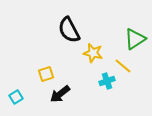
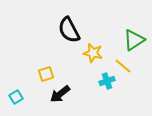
green triangle: moved 1 px left, 1 px down
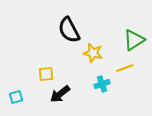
yellow line: moved 2 px right, 2 px down; rotated 60 degrees counterclockwise
yellow square: rotated 14 degrees clockwise
cyan cross: moved 5 px left, 3 px down
cyan square: rotated 16 degrees clockwise
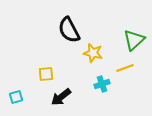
green triangle: rotated 10 degrees counterclockwise
black arrow: moved 1 px right, 3 px down
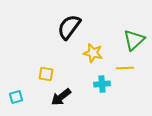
black semicircle: moved 3 px up; rotated 64 degrees clockwise
yellow line: rotated 18 degrees clockwise
yellow square: rotated 14 degrees clockwise
cyan cross: rotated 14 degrees clockwise
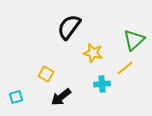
yellow line: rotated 36 degrees counterclockwise
yellow square: rotated 21 degrees clockwise
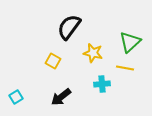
green triangle: moved 4 px left, 2 px down
yellow line: rotated 48 degrees clockwise
yellow square: moved 7 px right, 13 px up
cyan square: rotated 16 degrees counterclockwise
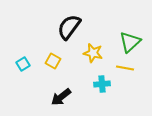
cyan square: moved 7 px right, 33 px up
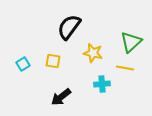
green triangle: moved 1 px right
yellow square: rotated 21 degrees counterclockwise
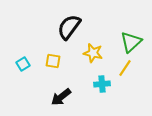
yellow line: rotated 66 degrees counterclockwise
